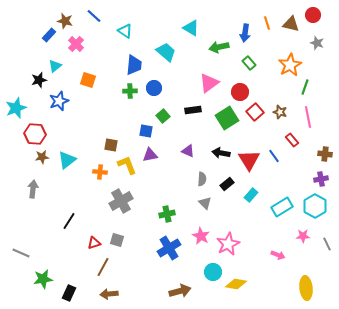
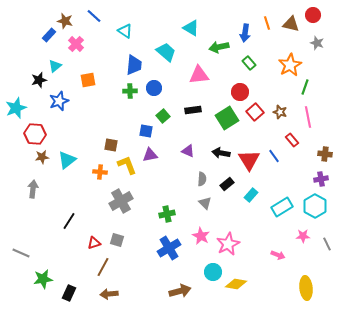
orange square at (88, 80): rotated 28 degrees counterclockwise
pink triangle at (209, 83): moved 10 px left, 8 px up; rotated 30 degrees clockwise
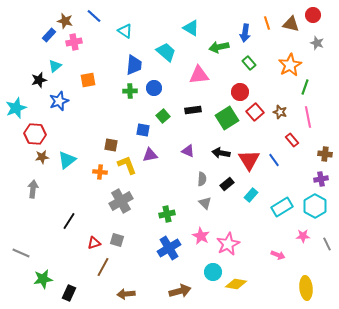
pink cross at (76, 44): moved 2 px left, 2 px up; rotated 35 degrees clockwise
blue square at (146, 131): moved 3 px left, 1 px up
blue line at (274, 156): moved 4 px down
brown arrow at (109, 294): moved 17 px right
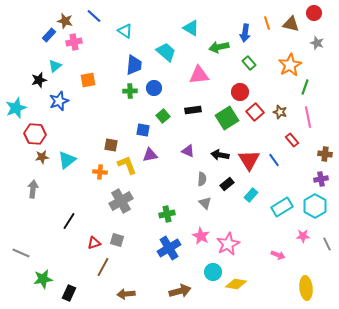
red circle at (313, 15): moved 1 px right, 2 px up
black arrow at (221, 153): moved 1 px left, 2 px down
